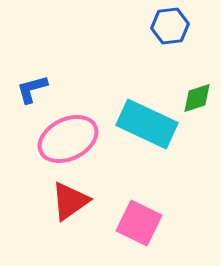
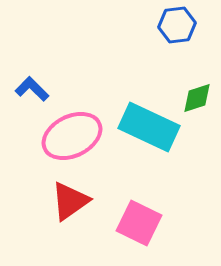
blue hexagon: moved 7 px right, 1 px up
blue L-shape: rotated 60 degrees clockwise
cyan rectangle: moved 2 px right, 3 px down
pink ellipse: moved 4 px right, 3 px up
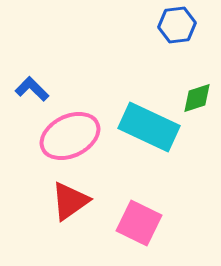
pink ellipse: moved 2 px left
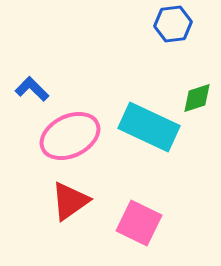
blue hexagon: moved 4 px left, 1 px up
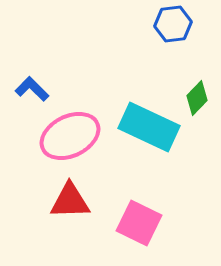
green diamond: rotated 28 degrees counterclockwise
red triangle: rotated 33 degrees clockwise
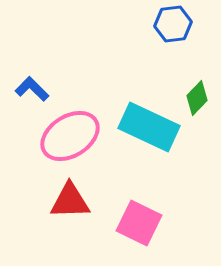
pink ellipse: rotated 6 degrees counterclockwise
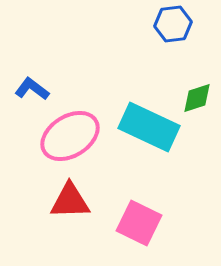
blue L-shape: rotated 8 degrees counterclockwise
green diamond: rotated 28 degrees clockwise
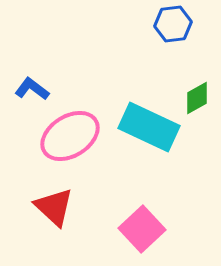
green diamond: rotated 12 degrees counterclockwise
red triangle: moved 16 px left, 6 px down; rotated 45 degrees clockwise
pink square: moved 3 px right, 6 px down; rotated 21 degrees clockwise
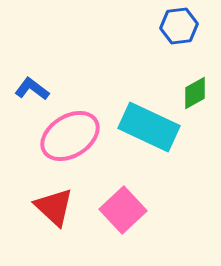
blue hexagon: moved 6 px right, 2 px down
green diamond: moved 2 px left, 5 px up
pink square: moved 19 px left, 19 px up
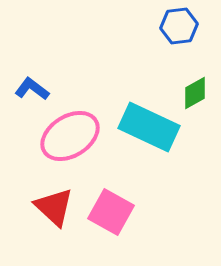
pink square: moved 12 px left, 2 px down; rotated 18 degrees counterclockwise
